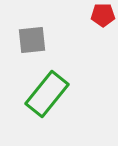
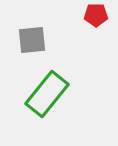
red pentagon: moved 7 px left
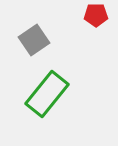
gray square: moved 2 px right; rotated 28 degrees counterclockwise
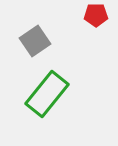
gray square: moved 1 px right, 1 px down
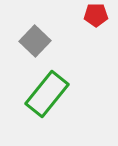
gray square: rotated 12 degrees counterclockwise
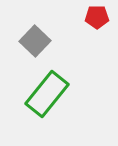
red pentagon: moved 1 px right, 2 px down
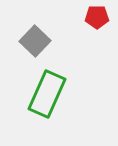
green rectangle: rotated 15 degrees counterclockwise
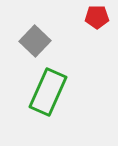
green rectangle: moved 1 px right, 2 px up
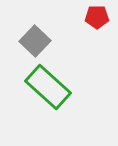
green rectangle: moved 5 px up; rotated 72 degrees counterclockwise
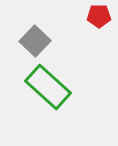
red pentagon: moved 2 px right, 1 px up
